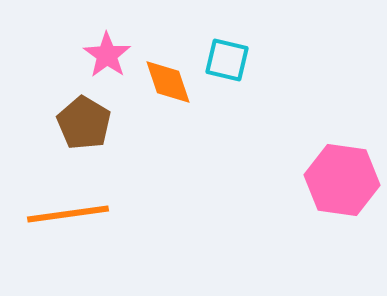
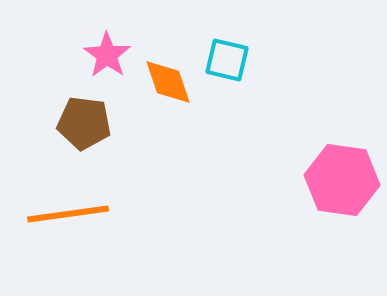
brown pentagon: rotated 24 degrees counterclockwise
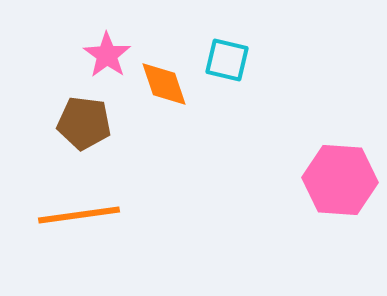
orange diamond: moved 4 px left, 2 px down
pink hexagon: moved 2 px left; rotated 4 degrees counterclockwise
orange line: moved 11 px right, 1 px down
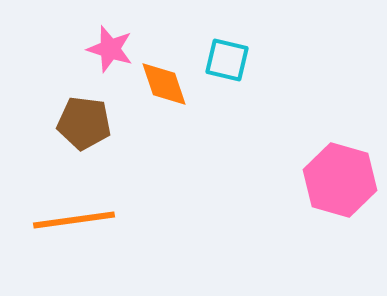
pink star: moved 3 px right, 6 px up; rotated 18 degrees counterclockwise
pink hexagon: rotated 12 degrees clockwise
orange line: moved 5 px left, 5 px down
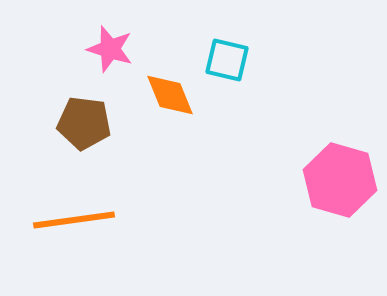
orange diamond: moved 6 px right, 11 px down; rotated 4 degrees counterclockwise
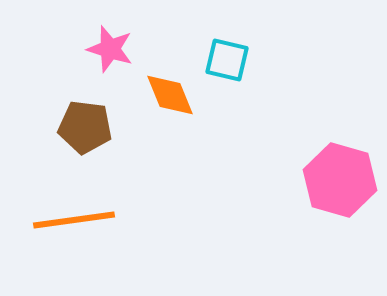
brown pentagon: moved 1 px right, 4 px down
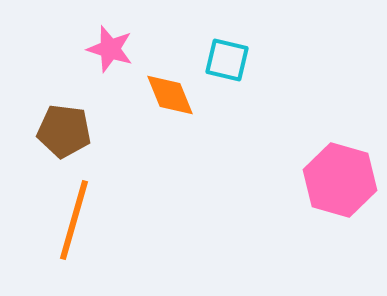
brown pentagon: moved 21 px left, 4 px down
orange line: rotated 66 degrees counterclockwise
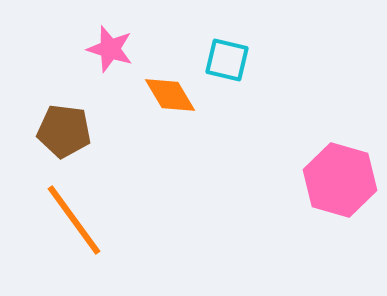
orange diamond: rotated 8 degrees counterclockwise
orange line: rotated 52 degrees counterclockwise
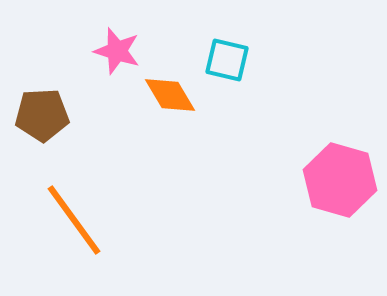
pink star: moved 7 px right, 2 px down
brown pentagon: moved 22 px left, 16 px up; rotated 10 degrees counterclockwise
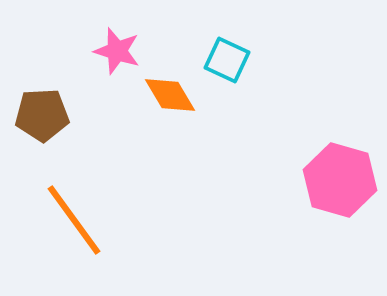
cyan square: rotated 12 degrees clockwise
